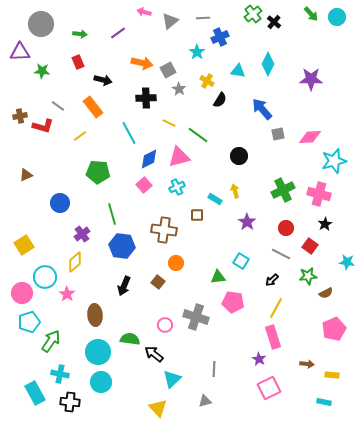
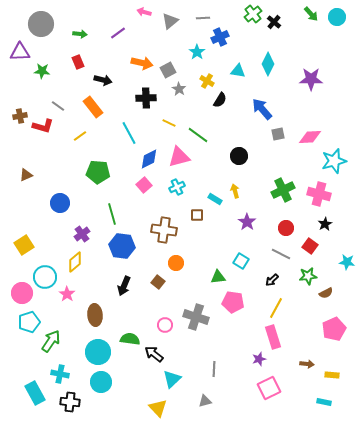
purple star at (259, 359): rotated 24 degrees clockwise
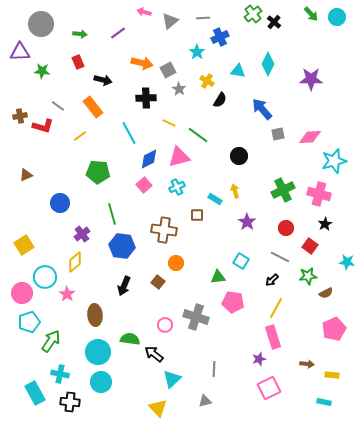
gray line at (281, 254): moved 1 px left, 3 px down
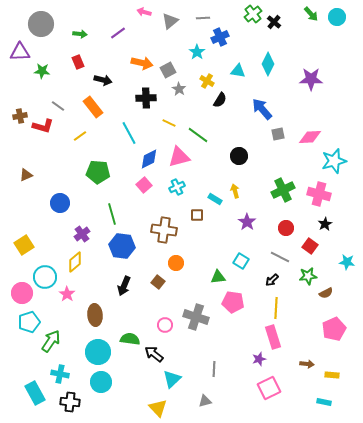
yellow line at (276, 308): rotated 25 degrees counterclockwise
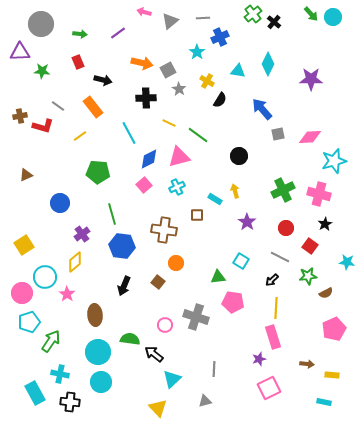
cyan circle at (337, 17): moved 4 px left
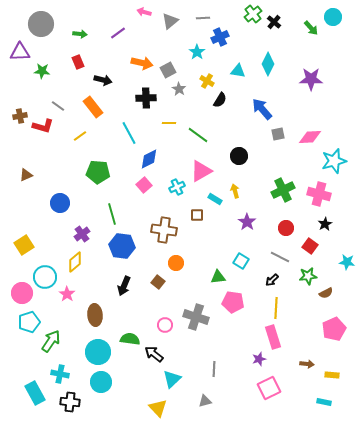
green arrow at (311, 14): moved 14 px down
yellow line at (169, 123): rotated 24 degrees counterclockwise
pink triangle at (179, 157): moved 22 px right, 14 px down; rotated 15 degrees counterclockwise
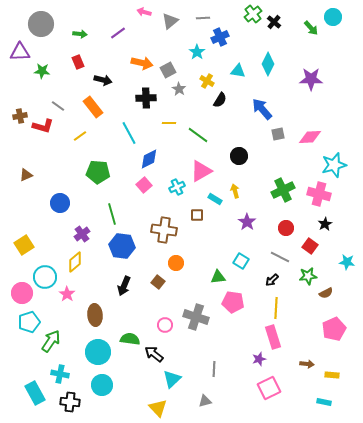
cyan star at (334, 161): moved 4 px down
cyan circle at (101, 382): moved 1 px right, 3 px down
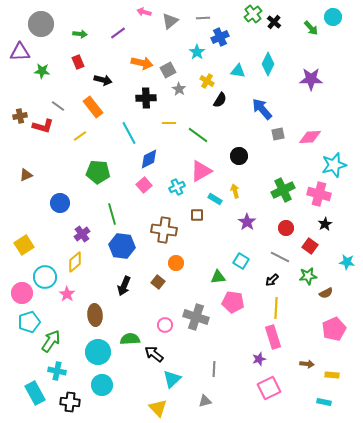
green semicircle at (130, 339): rotated 12 degrees counterclockwise
cyan cross at (60, 374): moved 3 px left, 3 px up
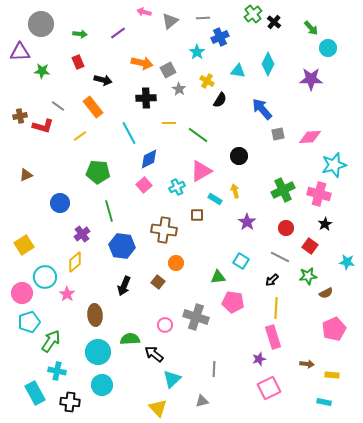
cyan circle at (333, 17): moved 5 px left, 31 px down
green line at (112, 214): moved 3 px left, 3 px up
gray triangle at (205, 401): moved 3 px left
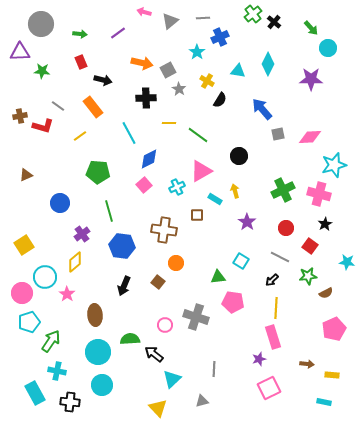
red rectangle at (78, 62): moved 3 px right
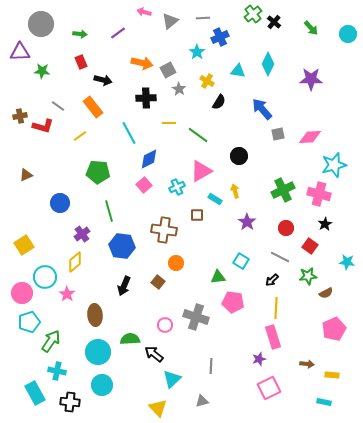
cyan circle at (328, 48): moved 20 px right, 14 px up
black semicircle at (220, 100): moved 1 px left, 2 px down
gray line at (214, 369): moved 3 px left, 3 px up
